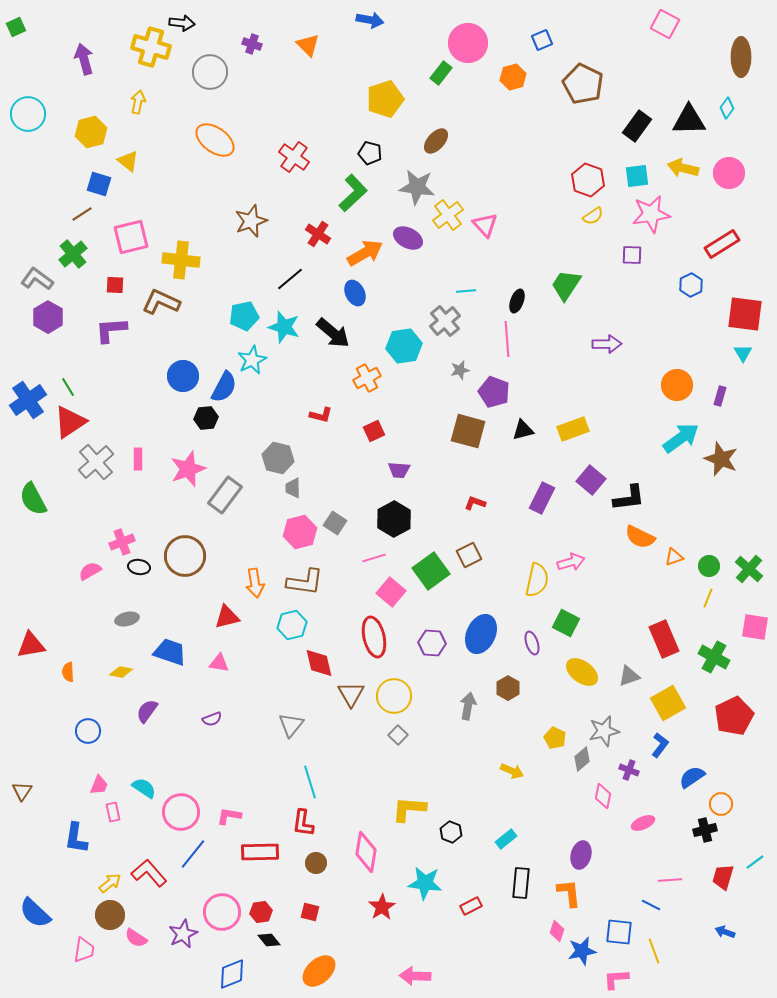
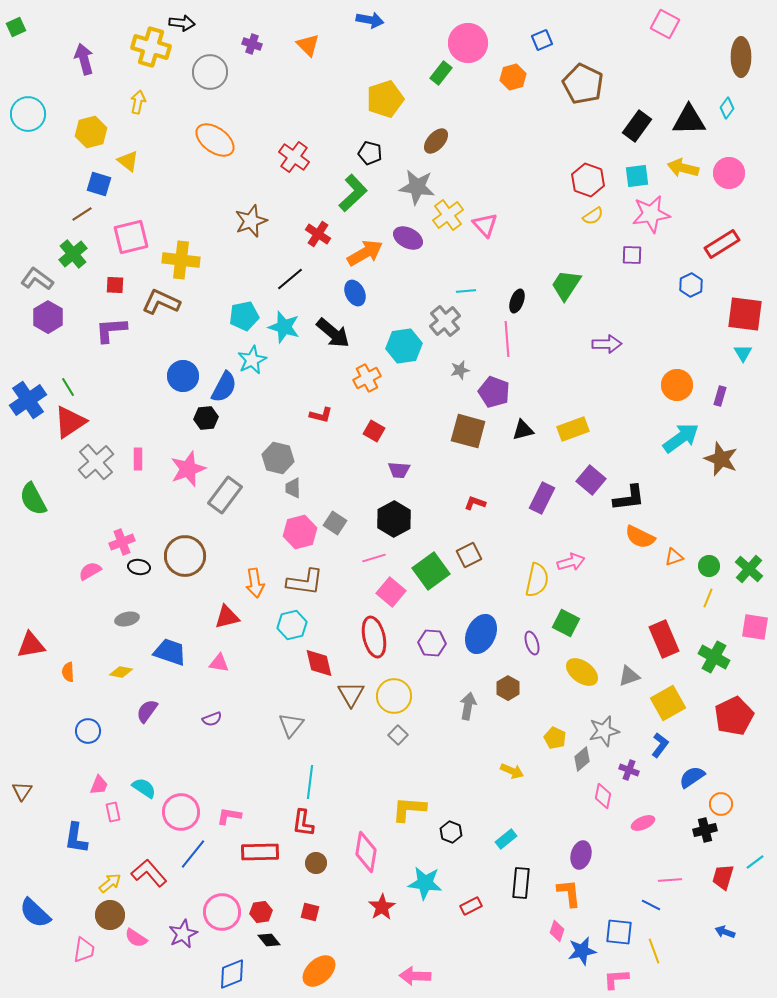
red square at (374, 431): rotated 35 degrees counterclockwise
cyan line at (310, 782): rotated 24 degrees clockwise
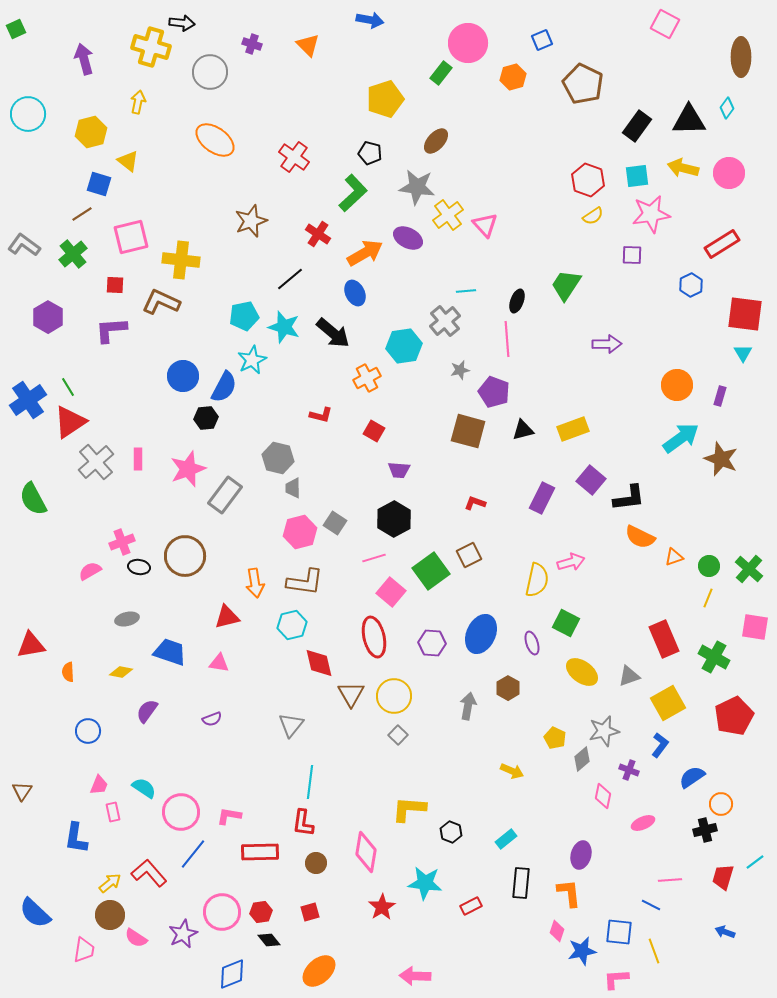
green square at (16, 27): moved 2 px down
gray L-shape at (37, 279): moved 13 px left, 34 px up
red square at (310, 912): rotated 30 degrees counterclockwise
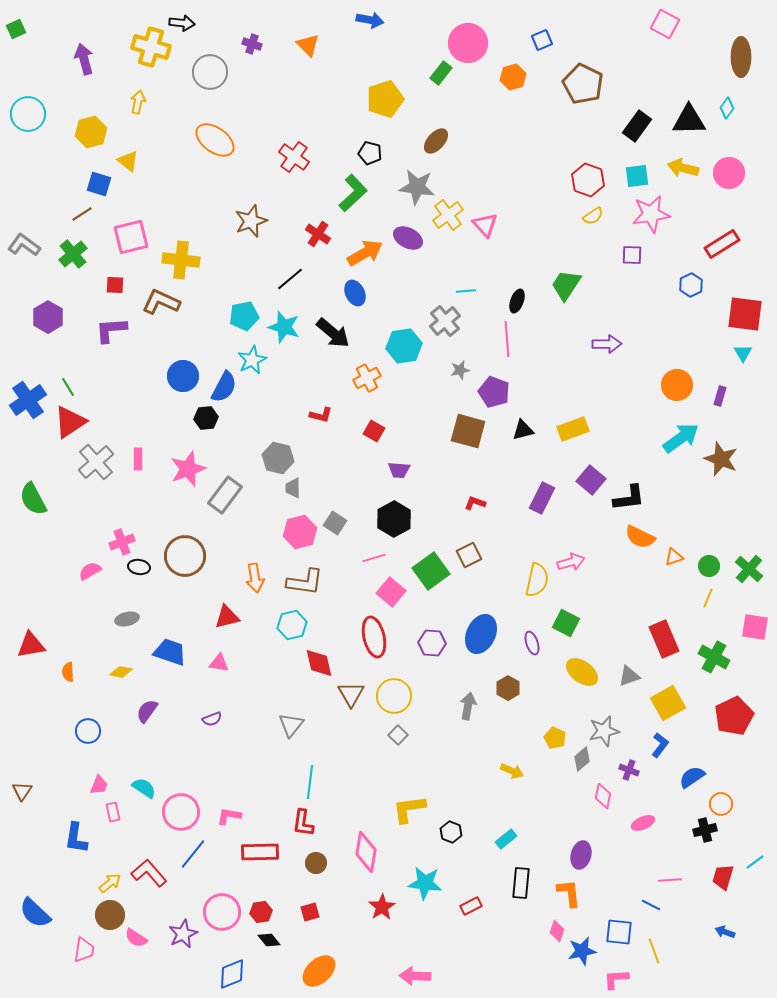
orange arrow at (255, 583): moved 5 px up
yellow L-shape at (409, 809): rotated 12 degrees counterclockwise
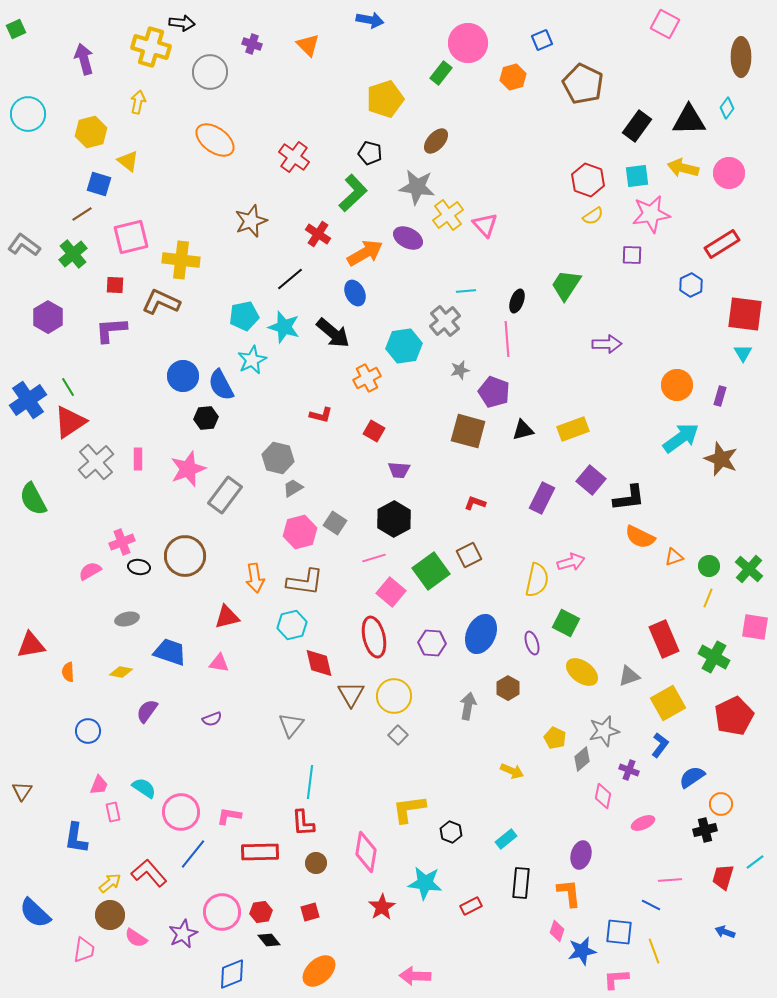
blue semicircle at (224, 387): moved 3 px left, 2 px up; rotated 124 degrees clockwise
gray trapezoid at (293, 488): rotated 60 degrees clockwise
red L-shape at (303, 823): rotated 12 degrees counterclockwise
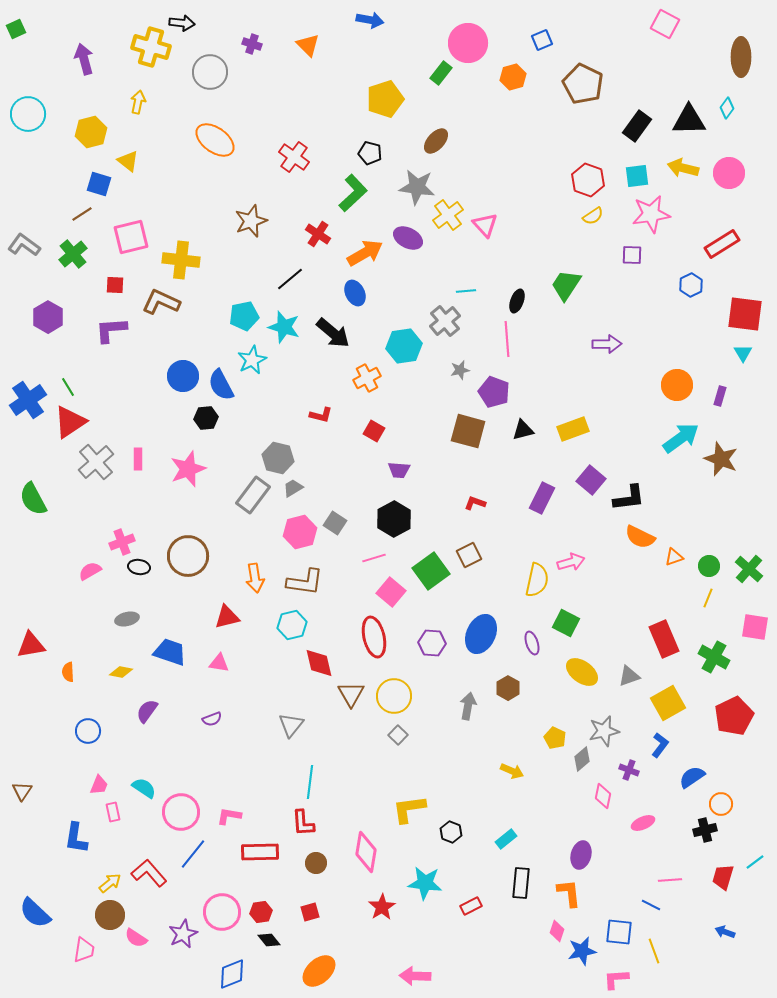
gray rectangle at (225, 495): moved 28 px right
brown circle at (185, 556): moved 3 px right
